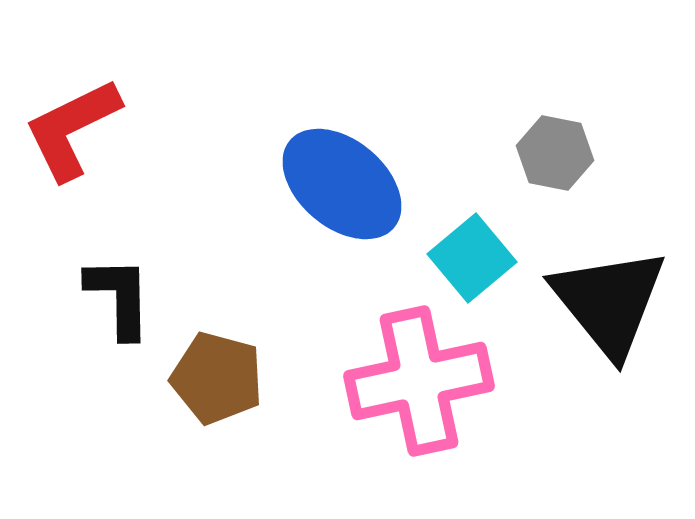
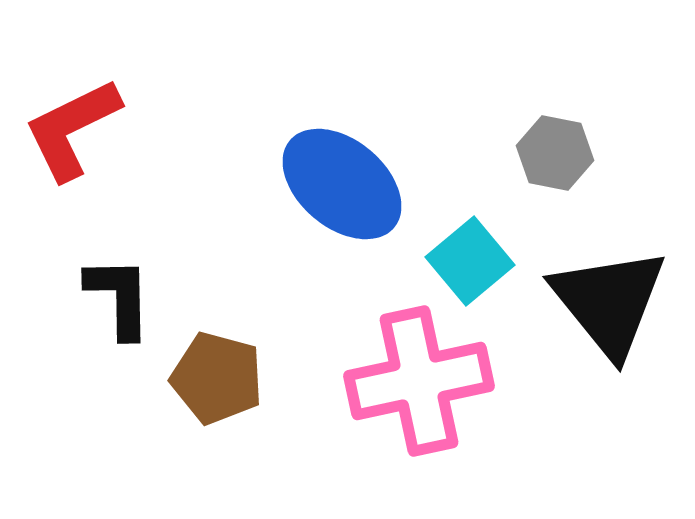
cyan square: moved 2 px left, 3 px down
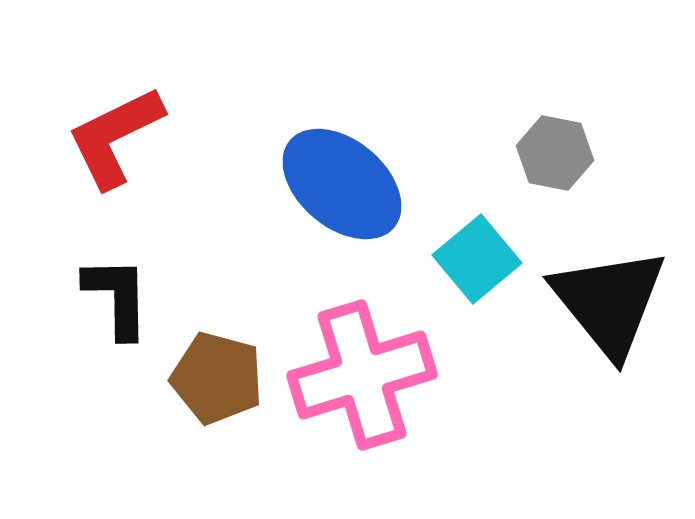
red L-shape: moved 43 px right, 8 px down
cyan square: moved 7 px right, 2 px up
black L-shape: moved 2 px left
pink cross: moved 57 px left, 6 px up; rotated 5 degrees counterclockwise
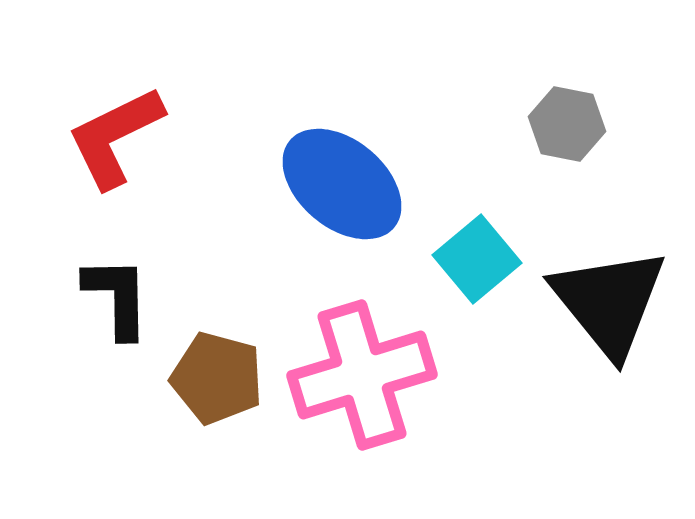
gray hexagon: moved 12 px right, 29 px up
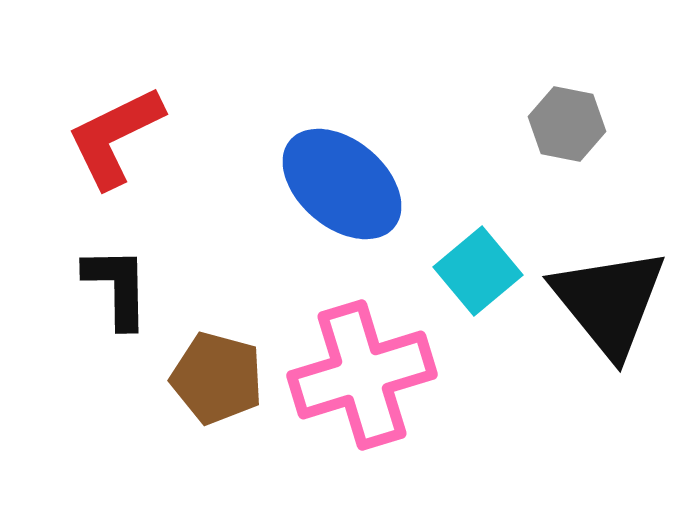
cyan square: moved 1 px right, 12 px down
black L-shape: moved 10 px up
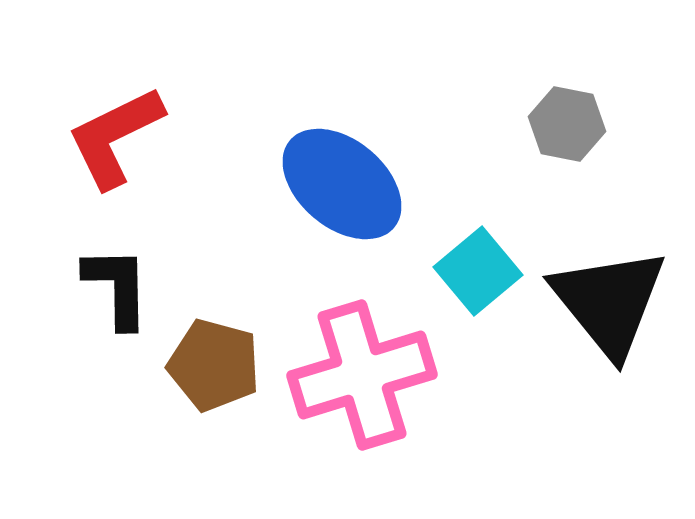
brown pentagon: moved 3 px left, 13 px up
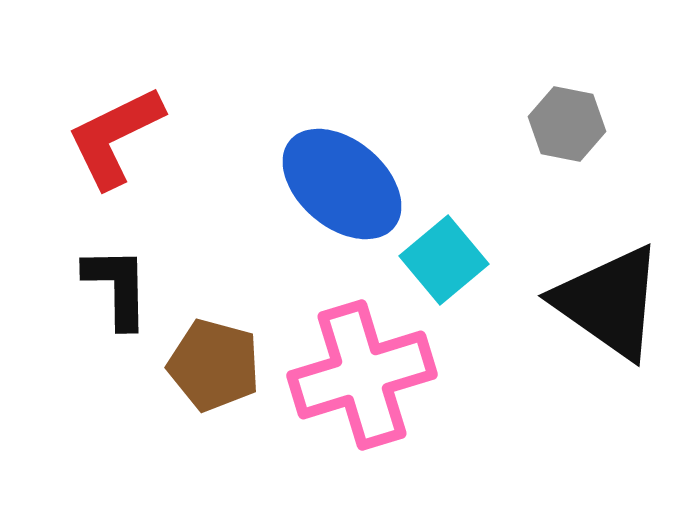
cyan square: moved 34 px left, 11 px up
black triangle: rotated 16 degrees counterclockwise
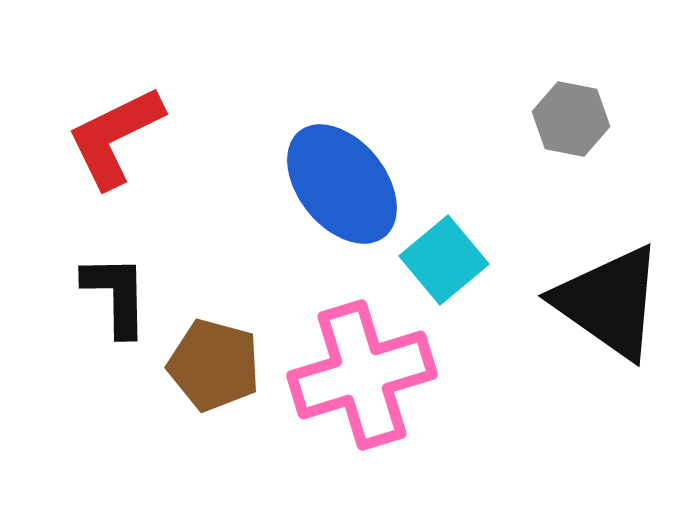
gray hexagon: moved 4 px right, 5 px up
blue ellipse: rotated 11 degrees clockwise
black L-shape: moved 1 px left, 8 px down
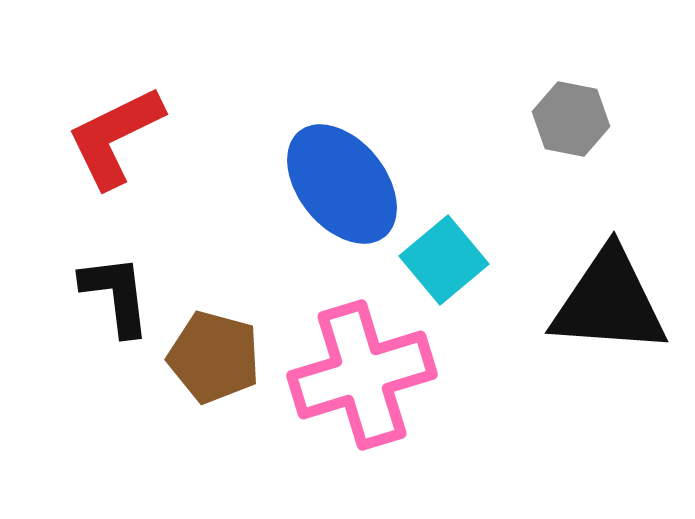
black L-shape: rotated 6 degrees counterclockwise
black triangle: rotated 31 degrees counterclockwise
brown pentagon: moved 8 px up
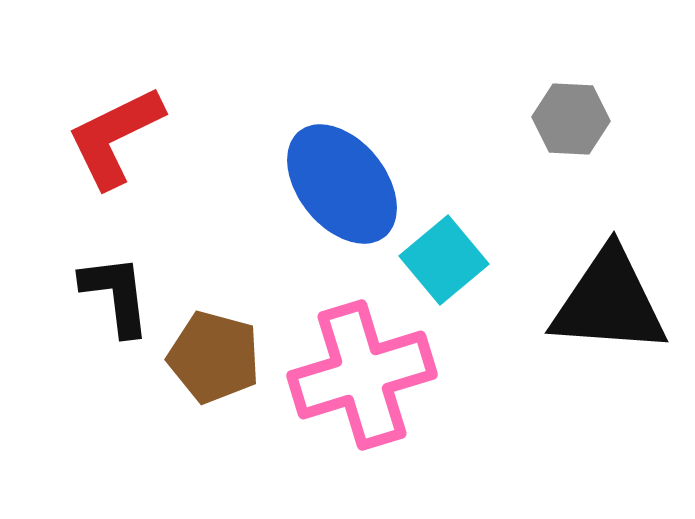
gray hexagon: rotated 8 degrees counterclockwise
